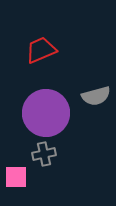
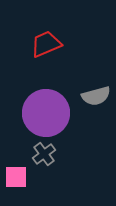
red trapezoid: moved 5 px right, 6 px up
gray cross: rotated 25 degrees counterclockwise
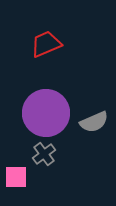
gray semicircle: moved 2 px left, 26 px down; rotated 8 degrees counterclockwise
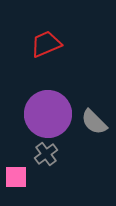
purple circle: moved 2 px right, 1 px down
gray semicircle: rotated 68 degrees clockwise
gray cross: moved 2 px right
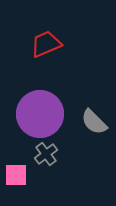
purple circle: moved 8 px left
pink square: moved 2 px up
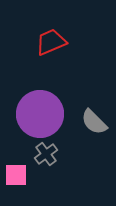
red trapezoid: moved 5 px right, 2 px up
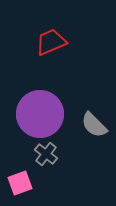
gray semicircle: moved 3 px down
gray cross: rotated 15 degrees counterclockwise
pink square: moved 4 px right, 8 px down; rotated 20 degrees counterclockwise
